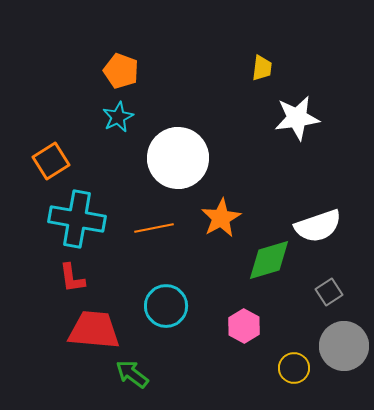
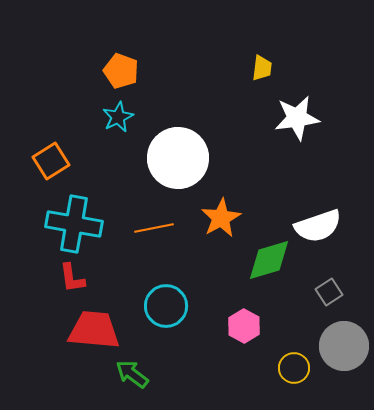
cyan cross: moved 3 px left, 5 px down
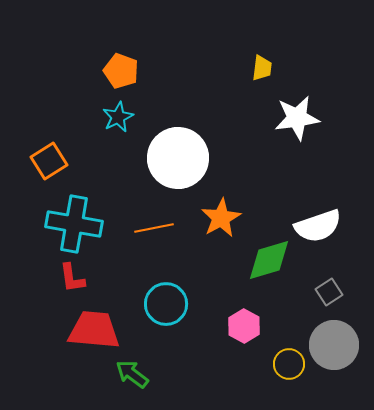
orange square: moved 2 px left
cyan circle: moved 2 px up
gray circle: moved 10 px left, 1 px up
yellow circle: moved 5 px left, 4 px up
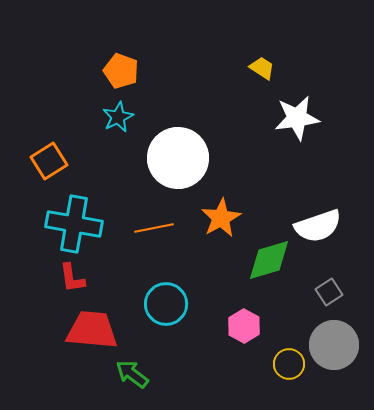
yellow trapezoid: rotated 64 degrees counterclockwise
red trapezoid: moved 2 px left
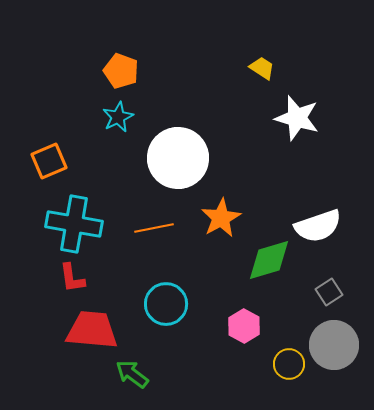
white star: rotated 24 degrees clockwise
orange square: rotated 9 degrees clockwise
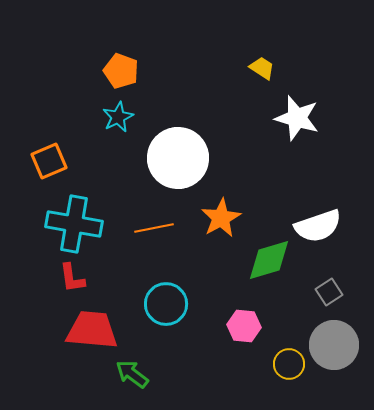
pink hexagon: rotated 24 degrees counterclockwise
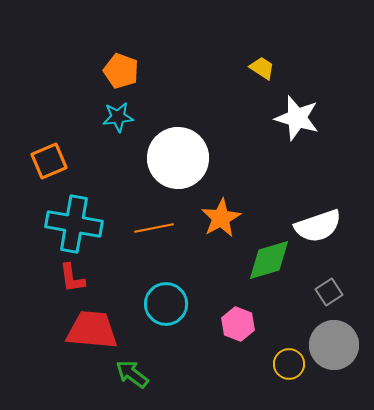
cyan star: rotated 20 degrees clockwise
pink hexagon: moved 6 px left, 2 px up; rotated 16 degrees clockwise
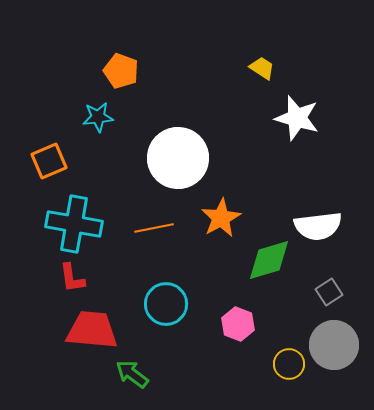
cyan star: moved 20 px left
white semicircle: rotated 12 degrees clockwise
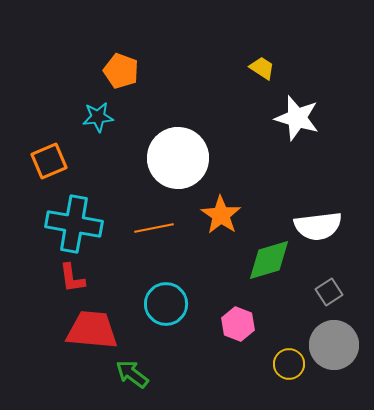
orange star: moved 3 px up; rotated 9 degrees counterclockwise
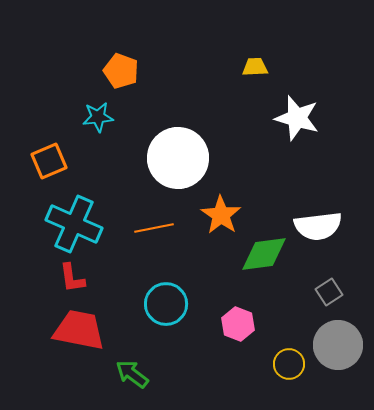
yellow trapezoid: moved 7 px left, 1 px up; rotated 36 degrees counterclockwise
cyan cross: rotated 14 degrees clockwise
green diamond: moved 5 px left, 6 px up; rotated 9 degrees clockwise
red trapezoid: moved 13 px left; rotated 6 degrees clockwise
gray circle: moved 4 px right
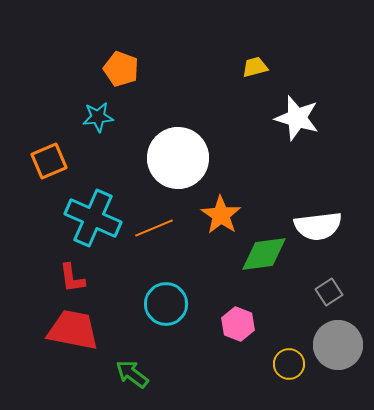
yellow trapezoid: rotated 12 degrees counterclockwise
orange pentagon: moved 2 px up
cyan cross: moved 19 px right, 6 px up
orange line: rotated 12 degrees counterclockwise
red trapezoid: moved 6 px left
